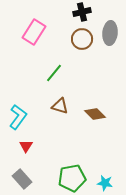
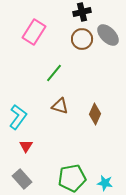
gray ellipse: moved 2 px left, 2 px down; rotated 50 degrees counterclockwise
brown diamond: rotated 70 degrees clockwise
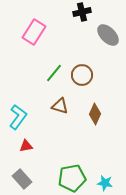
brown circle: moved 36 px down
red triangle: rotated 48 degrees clockwise
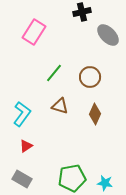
brown circle: moved 8 px right, 2 px down
cyan L-shape: moved 4 px right, 3 px up
red triangle: rotated 24 degrees counterclockwise
gray rectangle: rotated 18 degrees counterclockwise
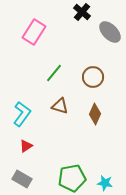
black cross: rotated 36 degrees counterclockwise
gray ellipse: moved 2 px right, 3 px up
brown circle: moved 3 px right
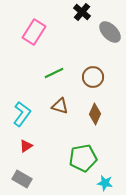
green line: rotated 24 degrees clockwise
green pentagon: moved 11 px right, 20 px up
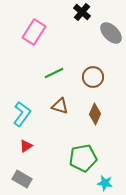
gray ellipse: moved 1 px right, 1 px down
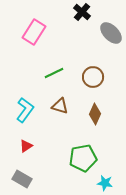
cyan L-shape: moved 3 px right, 4 px up
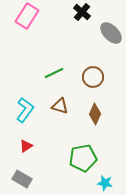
pink rectangle: moved 7 px left, 16 px up
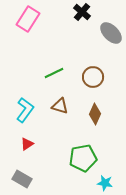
pink rectangle: moved 1 px right, 3 px down
red triangle: moved 1 px right, 2 px up
